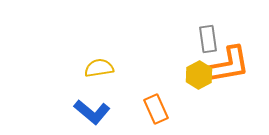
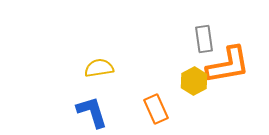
gray rectangle: moved 4 px left
yellow hexagon: moved 5 px left, 6 px down
blue L-shape: rotated 147 degrees counterclockwise
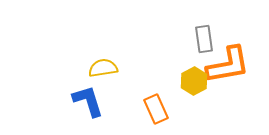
yellow semicircle: moved 4 px right
blue L-shape: moved 4 px left, 11 px up
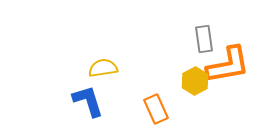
yellow hexagon: moved 1 px right
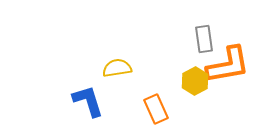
yellow semicircle: moved 14 px right
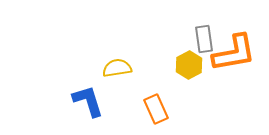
orange L-shape: moved 6 px right, 12 px up
yellow hexagon: moved 6 px left, 16 px up
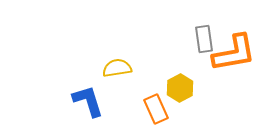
yellow hexagon: moved 9 px left, 23 px down
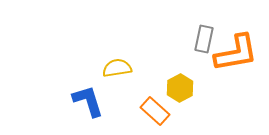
gray rectangle: rotated 20 degrees clockwise
orange L-shape: moved 2 px right
orange rectangle: moved 1 px left, 2 px down; rotated 24 degrees counterclockwise
